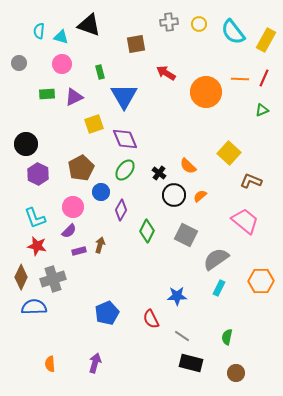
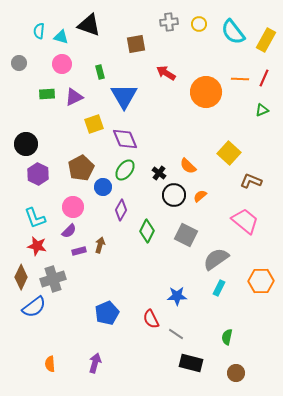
blue circle at (101, 192): moved 2 px right, 5 px up
blue semicircle at (34, 307): rotated 145 degrees clockwise
gray line at (182, 336): moved 6 px left, 2 px up
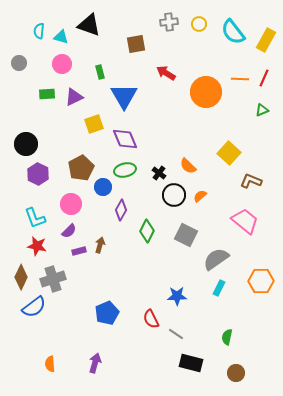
green ellipse at (125, 170): rotated 40 degrees clockwise
pink circle at (73, 207): moved 2 px left, 3 px up
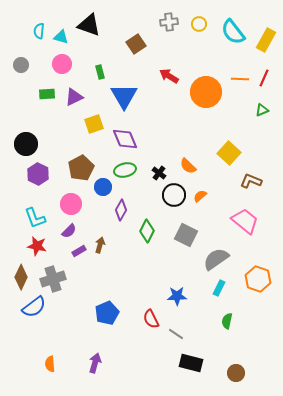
brown square at (136, 44): rotated 24 degrees counterclockwise
gray circle at (19, 63): moved 2 px right, 2 px down
red arrow at (166, 73): moved 3 px right, 3 px down
purple rectangle at (79, 251): rotated 16 degrees counterclockwise
orange hexagon at (261, 281): moved 3 px left, 2 px up; rotated 20 degrees clockwise
green semicircle at (227, 337): moved 16 px up
